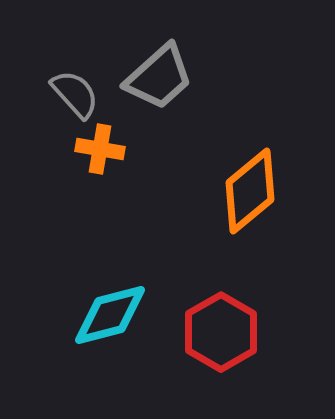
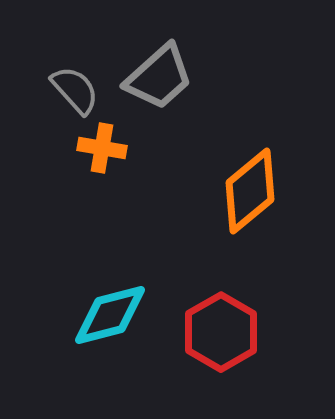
gray semicircle: moved 4 px up
orange cross: moved 2 px right, 1 px up
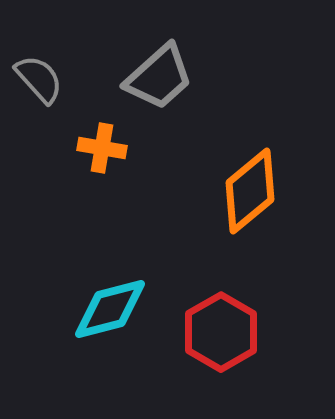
gray semicircle: moved 36 px left, 11 px up
cyan diamond: moved 6 px up
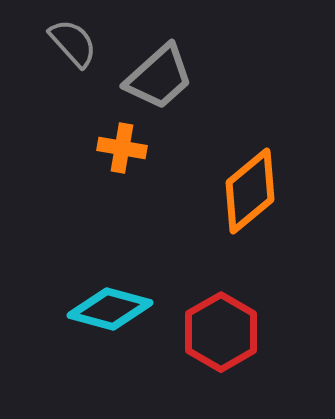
gray semicircle: moved 34 px right, 36 px up
orange cross: moved 20 px right
cyan diamond: rotated 30 degrees clockwise
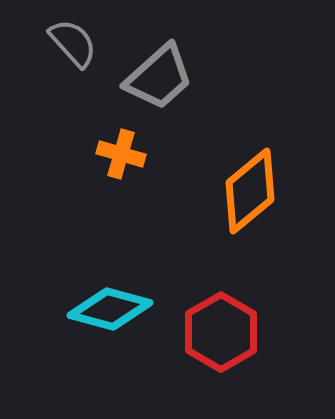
orange cross: moved 1 px left, 6 px down; rotated 6 degrees clockwise
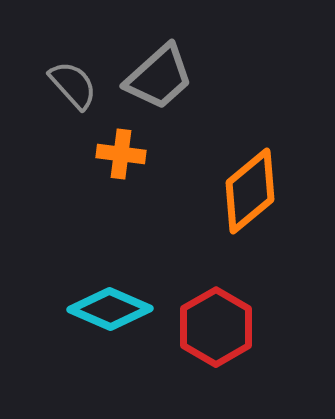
gray semicircle: moved 42 px down
orange cross: rotated 9 degrees counterclockwise
cyan diamond: rotated 8 degrees clockwise
red hexagon: moved 5 px left, 5 px up
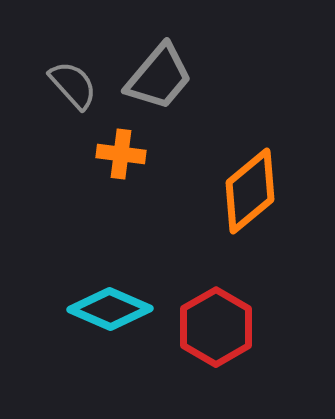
gray trapezoid: rotated 8 degrees counterclockwise
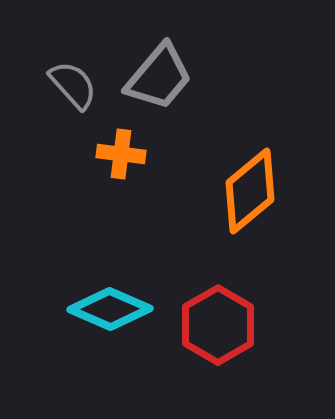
red hexagon: moved 2 px right, 2 px up
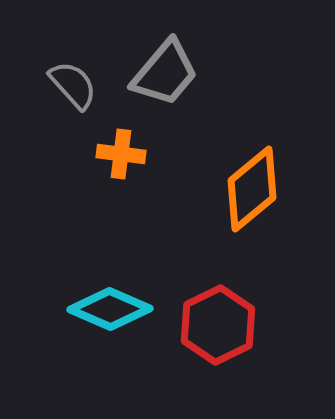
gray trapezoid: moved 6 px right, 4 px up
orange diamond: moved 2 px right, 2 px up
red hexagon: rotated 4 degrees clockwise
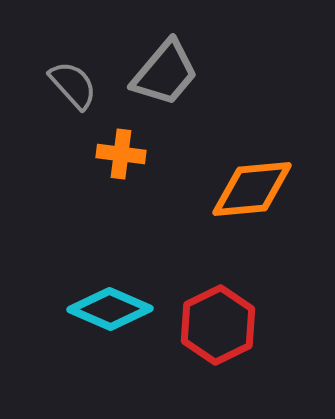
orange diamond: rotated 34 degrees clockwise
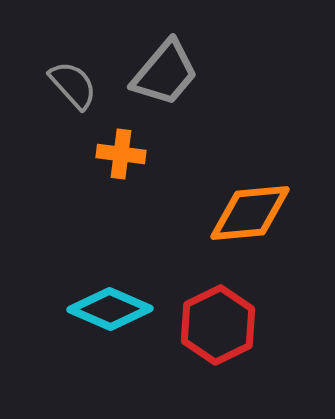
orange diamond: moved 2 px left, 24 px down
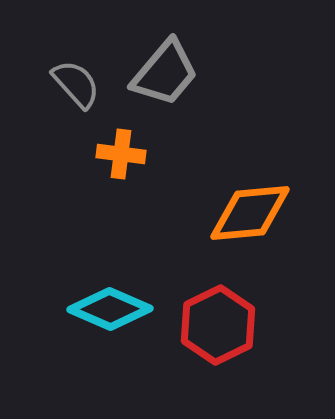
gray semicircle: moved 3 px right, 1 px up
